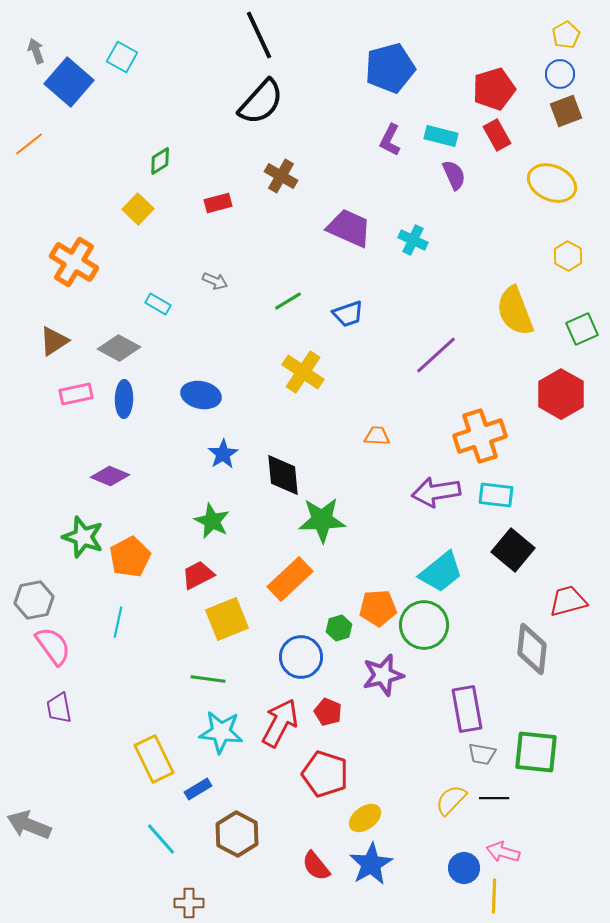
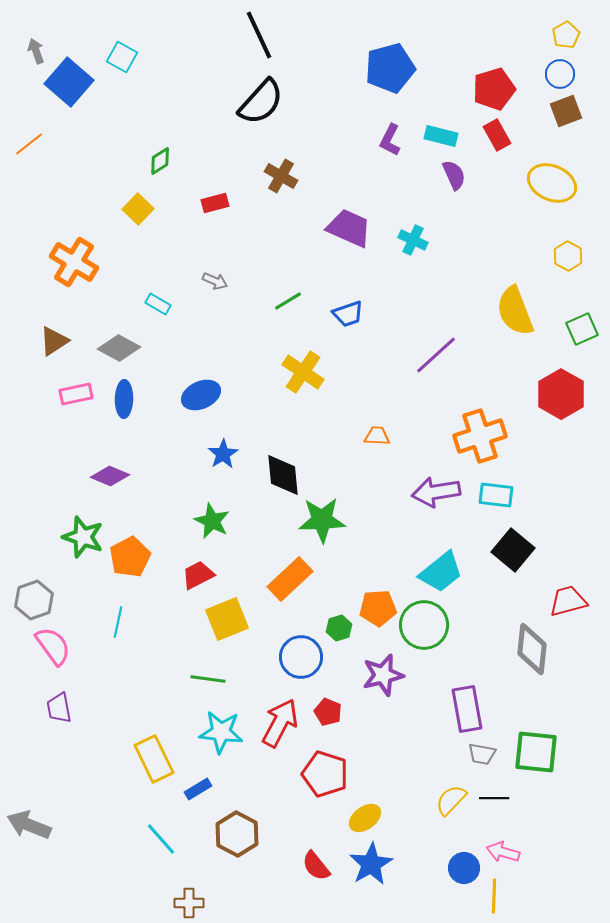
red rectangle at (218, 203): moved 3 px left
blue ellipse at (201, 395): rotated 36 degrees counterclockwise
gray hexagon at (34, 600): rotated 9 degrees counterclockwise
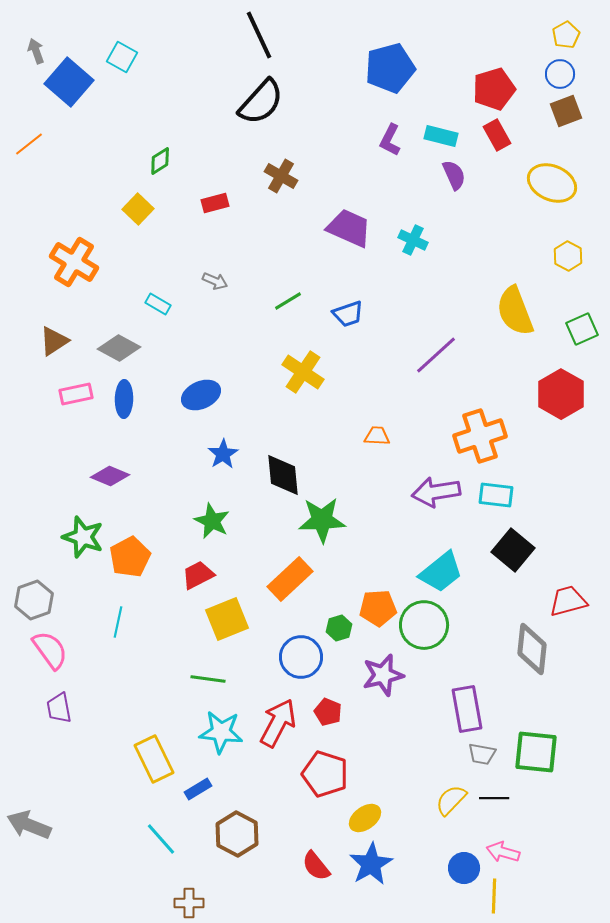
pink semicircle at (53, 646): moved 3 px left, 4 px down
red arrow at (280, 723): moved 2 px left
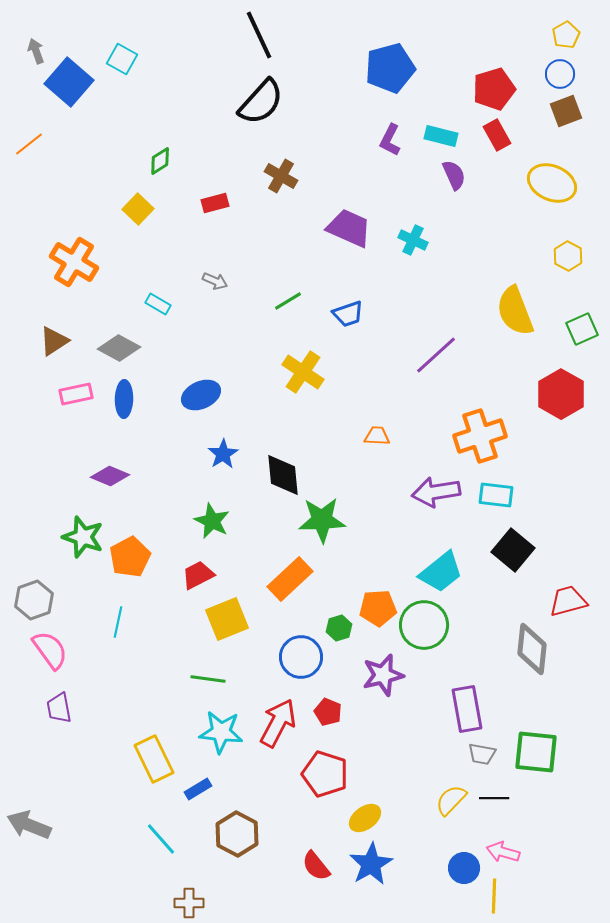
cyan square at (122, 57): moved 2 px down
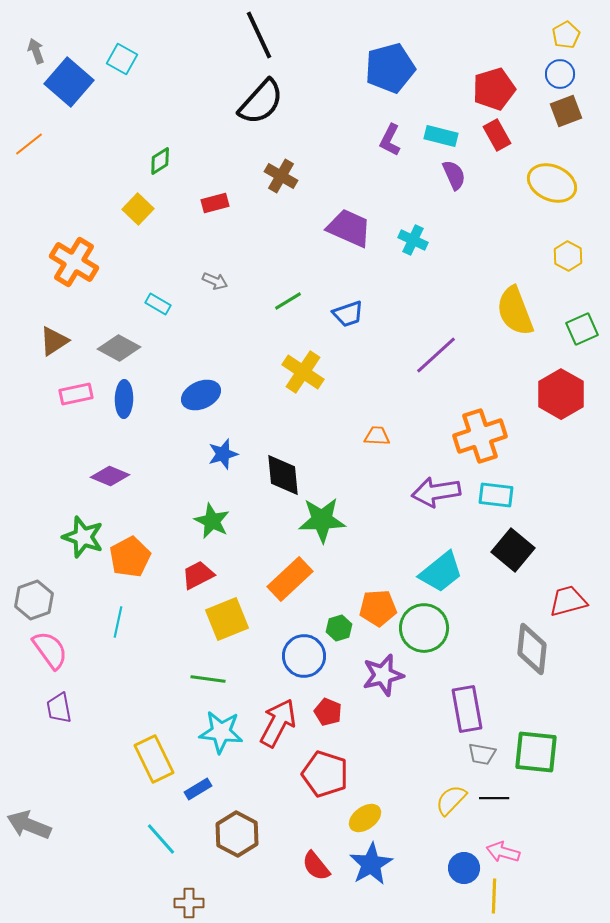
blue star at (223, 454): rotated 16 degrees clockwise
green circle at (424, 625): moved 3 px down
blue circle at (301, 657): moved 3 px right, 1 px up
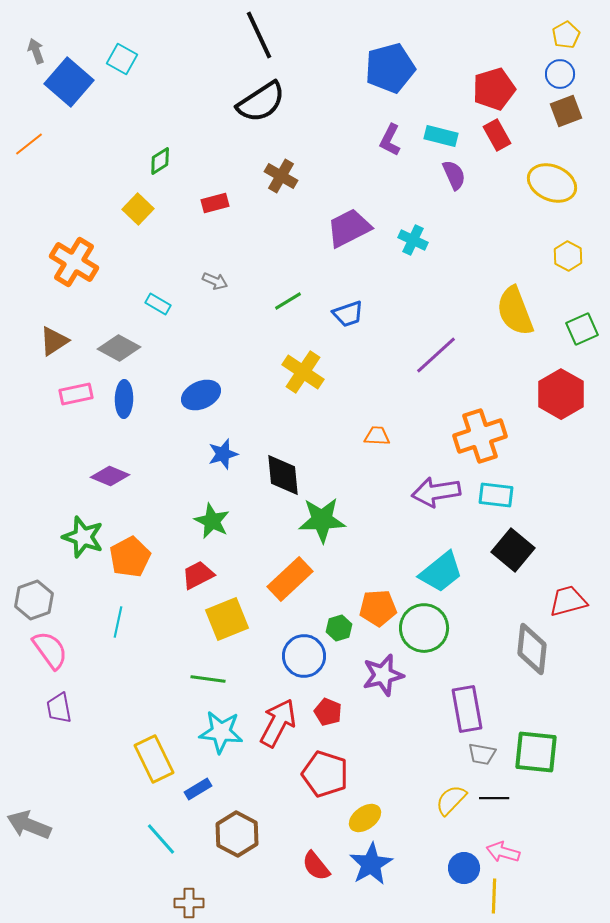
black semicircle at (261, 102): rotated 15 degrees clockwise
purple trapezoid at (349, 228): rotated 51 degrees counterclockwise
